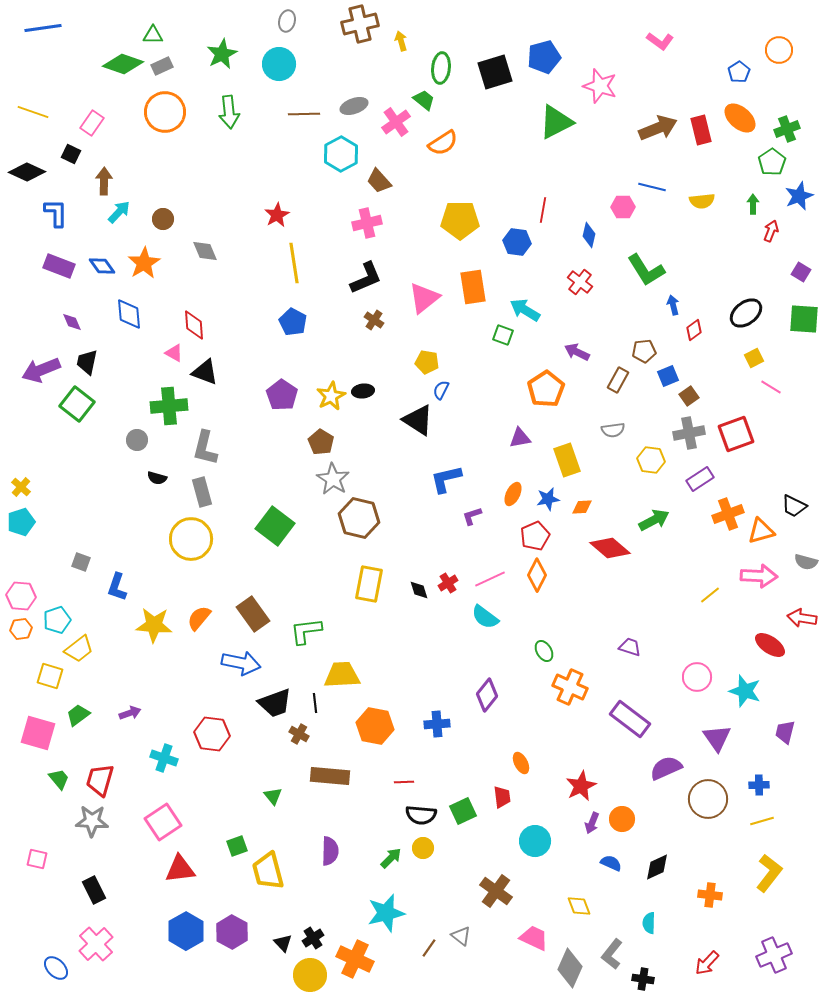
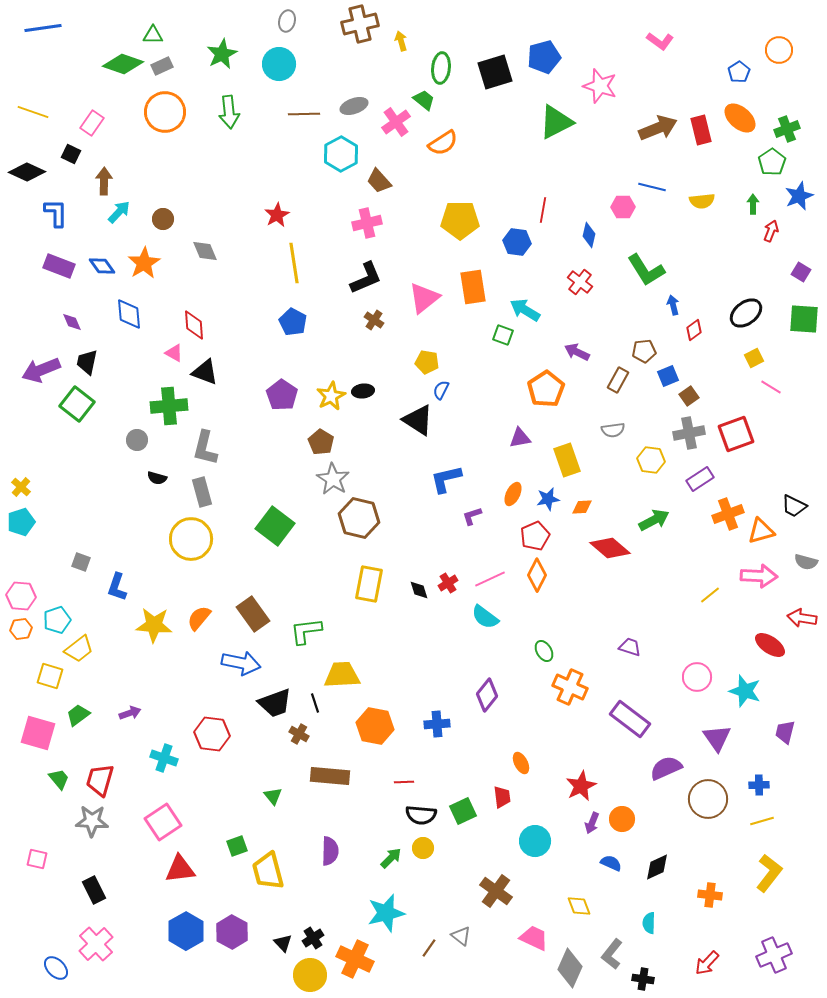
black line at (315, 703): rotated 12 degrees counterclockwise
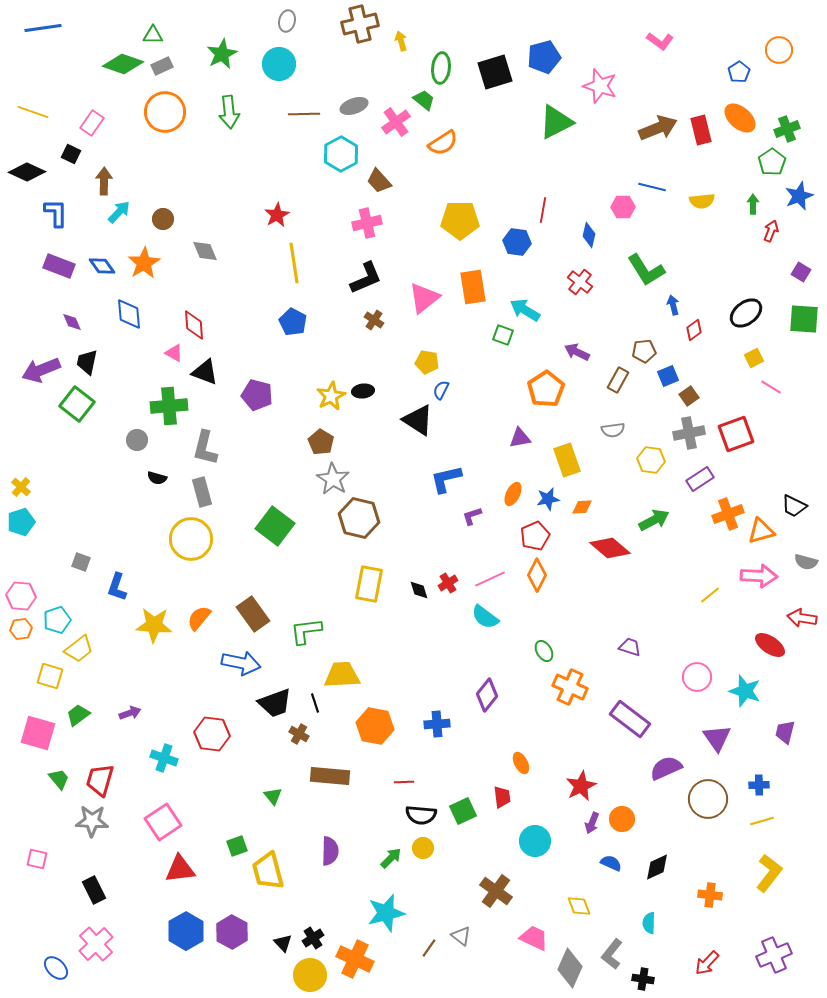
purple pentagon at (282, 395): moved 25 px left; rotated 20 degrees counterclockwise
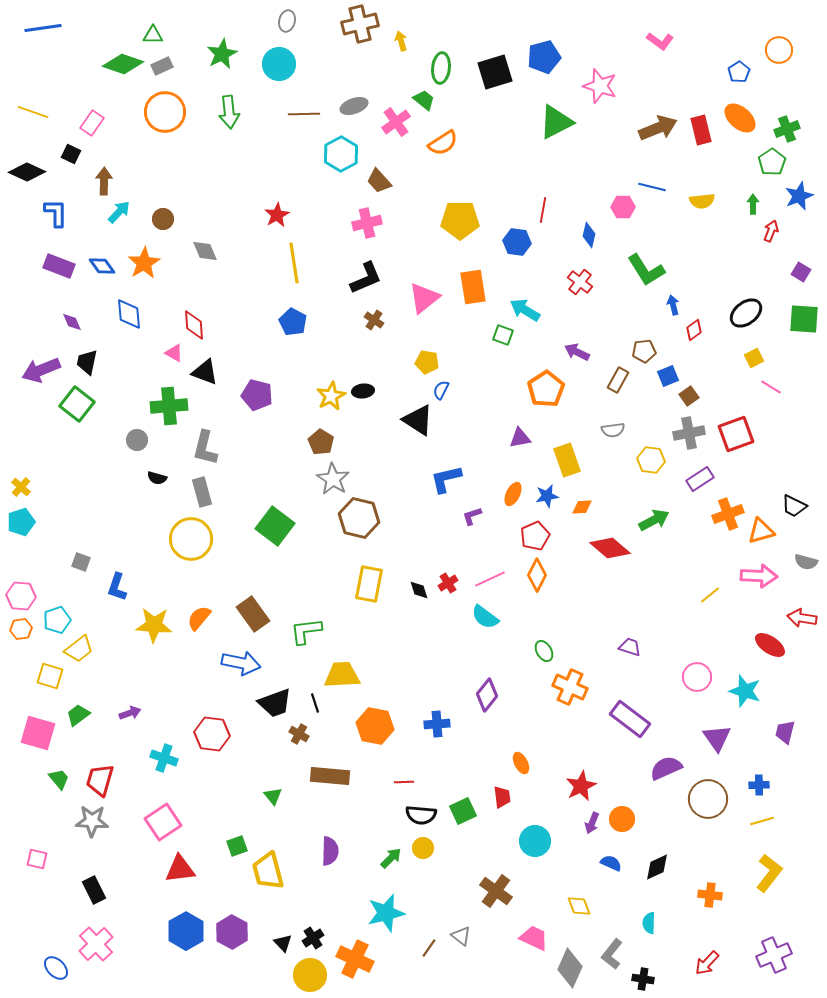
blue star at (548, 499): moved 1 px left, 3 px up
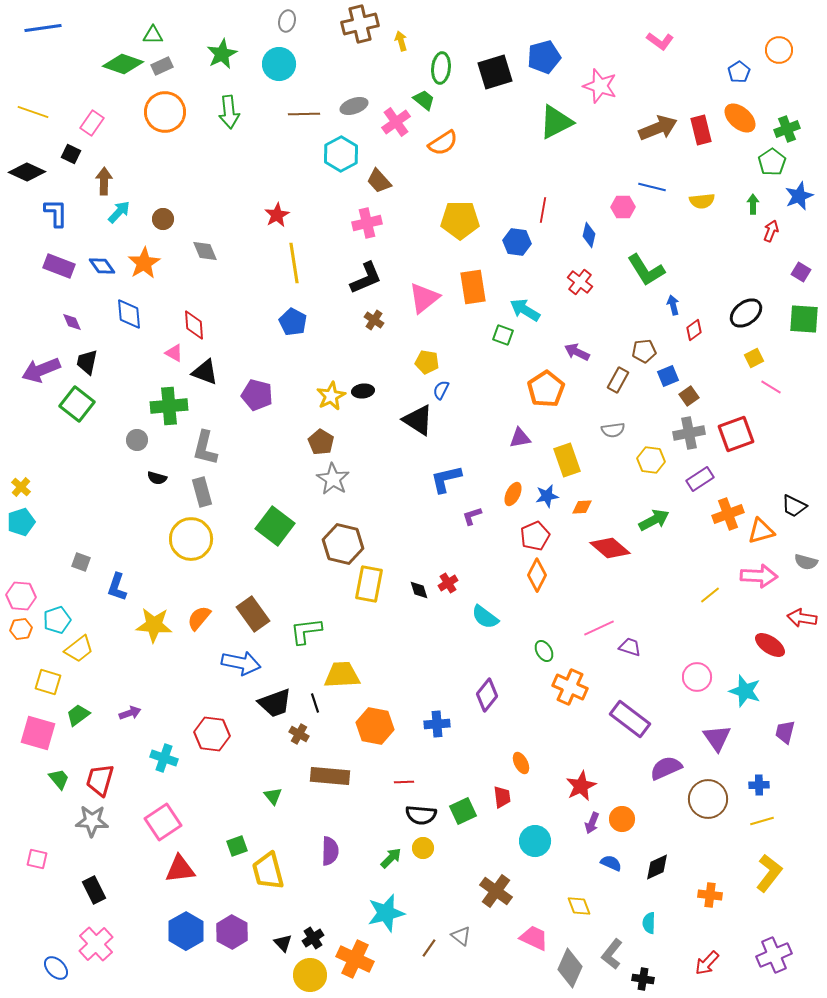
brown hexagon at (359, 518): moved 16 px left, 26 px down
pink line at (490, 579): moved 109 px right, 49 px down
yellow square at (50, 676): moved 2 px left, 6 px down
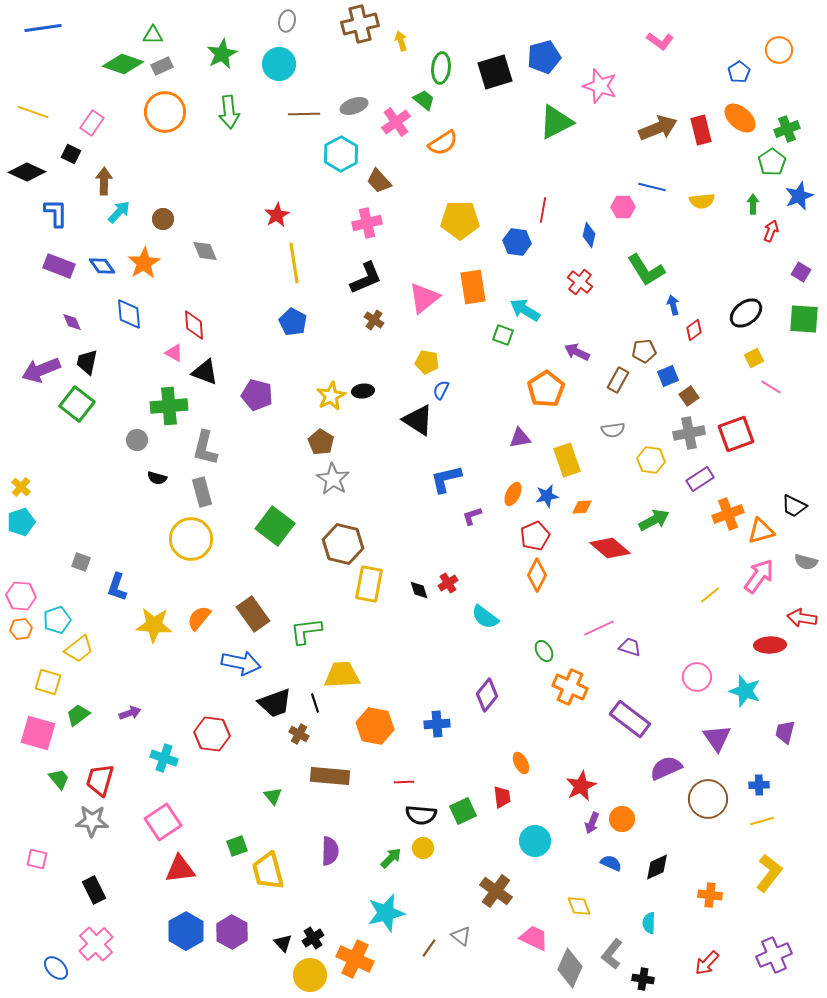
pink arrow at (759, 576): rotated 57 degrees counterclockwise
red ellipse at (770, 645): rotated 36 degrees counterclockwise
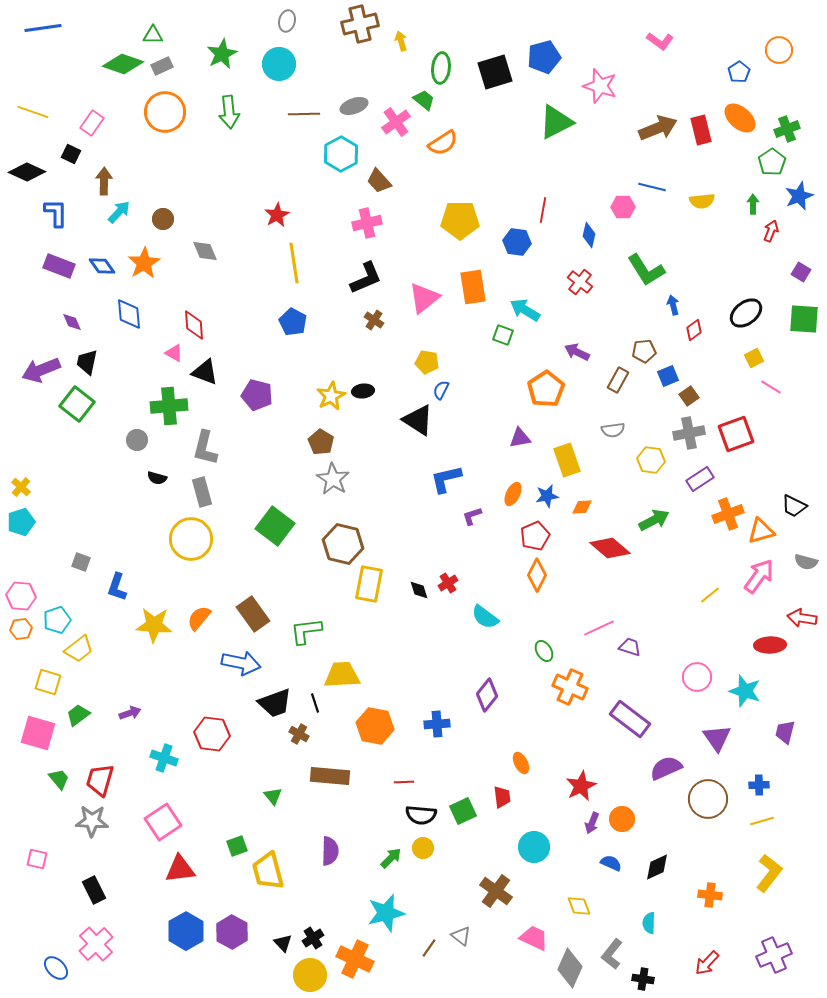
cyan circle at (535, 841): moved 1 px left, 6 px down
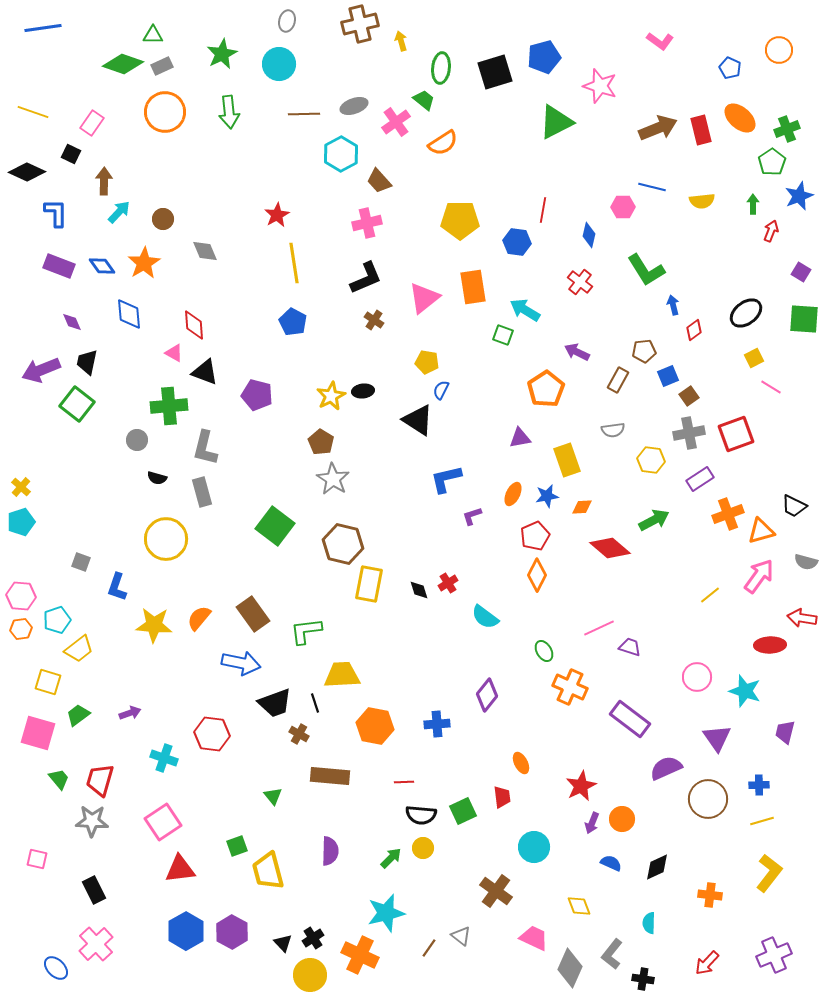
blue pentagon at (739, 72): moved 9 px left, 4 px up; rotated 15 degrees counterclockwise
yellow circle at (191, 539): moved 25 px left
orange cross at (355, 959): moved 5 px right, 4 px up
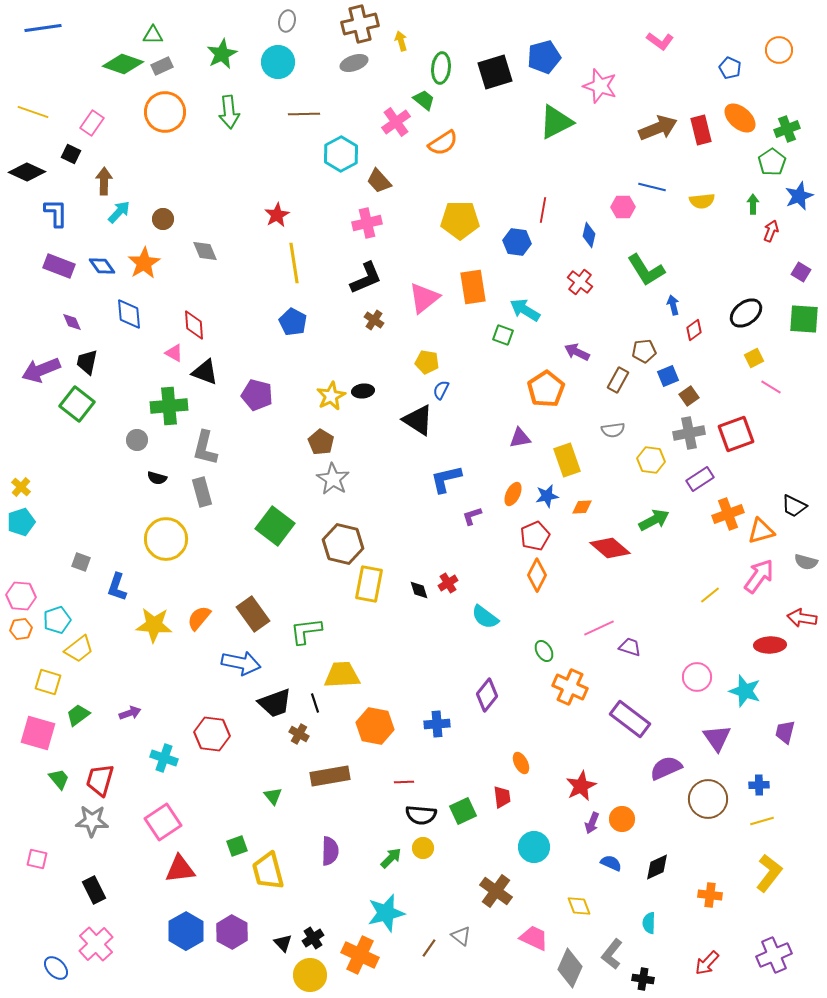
cyan circle at (279, 64): moved 1 px left, 2 px up
gray ellipse at (354, 106): moved 43 px up
brown rectangle at (330, 776): rotated 15 degrees counterclockwise
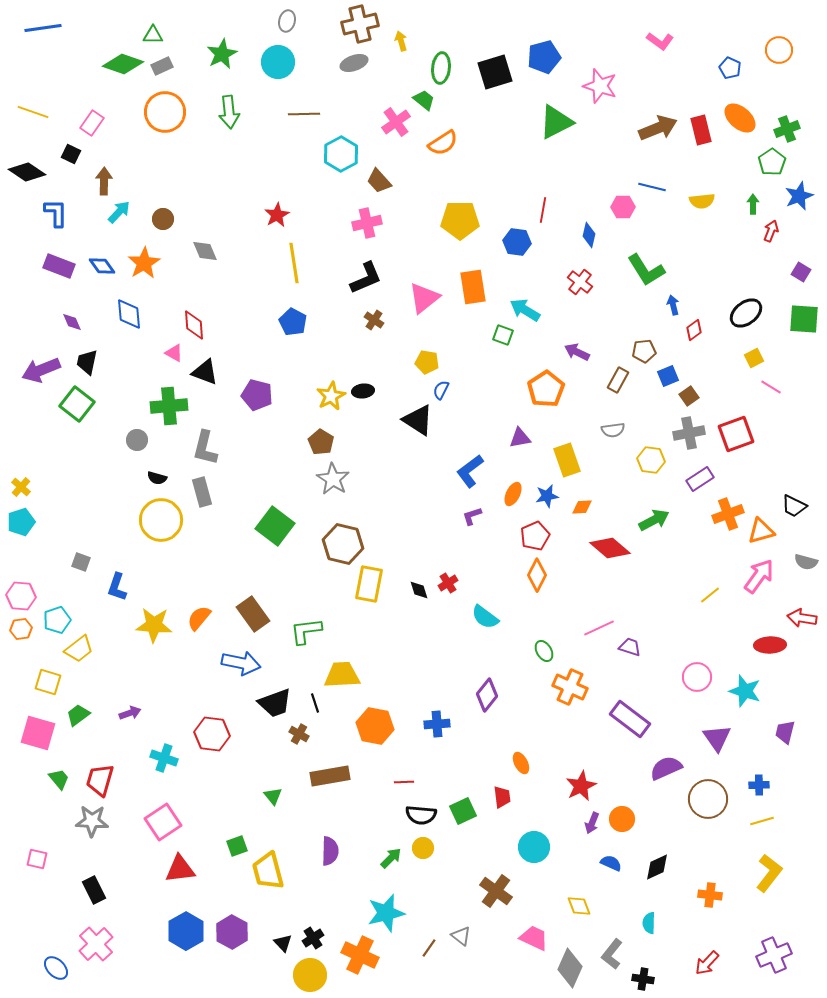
black diamond at (27, 172): rotated 9 degrees clockwise
blue L-shape at (446, 479): moved 24 px right, 8 px up; rotated 24 degrees counterclockwise
yellow circle at (166, 539): moved 5 px left, 19 px up
